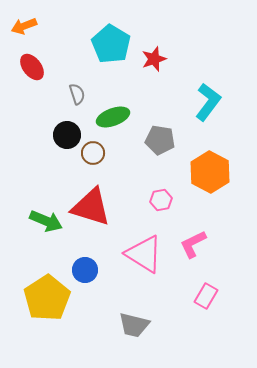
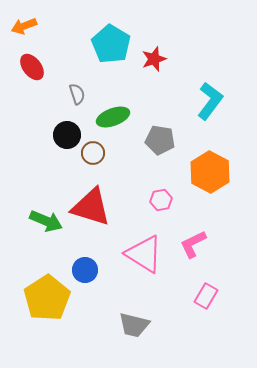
cyan L-shape: moved 2 px right, 1 px up
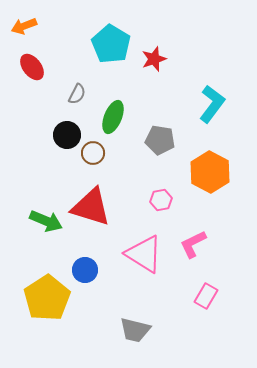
gray semicircle: rotated 45 degrees clockwise
cyan L-shape: moved 2 px right, 3 px down
green ellipse: rotated 48 degrees counterclockwise
gray trapezoid: moved 1 px right, 5 px down
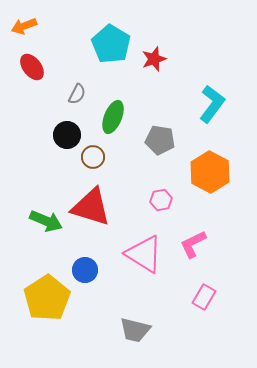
brown circle: moved 4 px down
pink rectangle: moved 2 px left, 1 px down
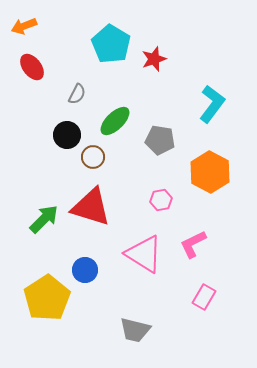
green ellipse: moved 2 px right, 4 px down; rotated 24 degrees clockwise
green arrow: moved 2 px left, 2 px up; rotated 68 degrees counterclockwise
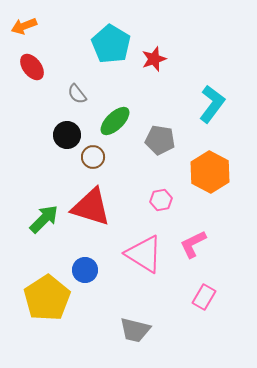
gray semicircle: rotated 115 degrees clockwise
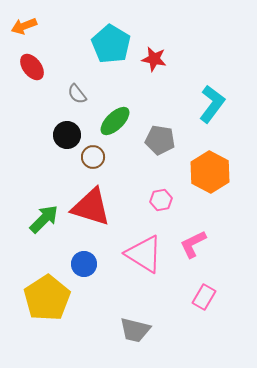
red star: rotated 30 degrees clockwise
blue circle: moved 1 px left, 6 px up
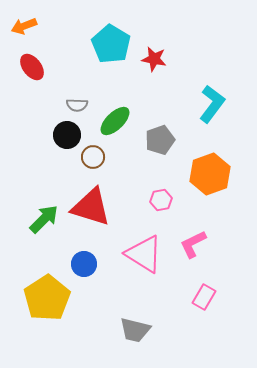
gray semicircle: moved 11 px down; rotated 50 degrees counterclockwise
gray pentagon: rotated 28 degrees counterclockwise
orange hexagon: moved 2 px down; rotated 12 degrees clockwise
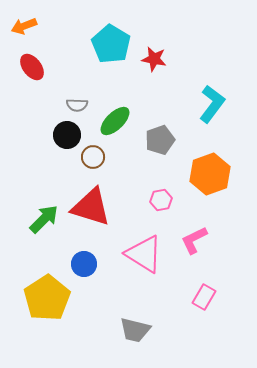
pink L-shape: moved 1 px right, 4 px up
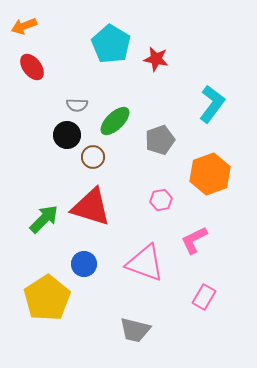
red star: moved 2 px right
pink triangle: moved 1 px right, 9 px down; rotated 12 degrees counterclockwise
